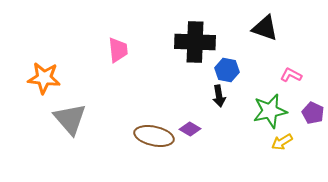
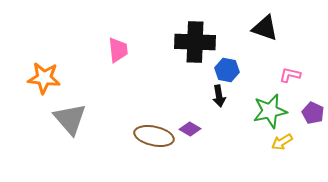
pink L-shape: moved 1 px left; rotated 15 degrees counterclockwise
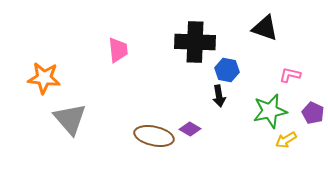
yellow arrow: moved 4 px right, 2 px up
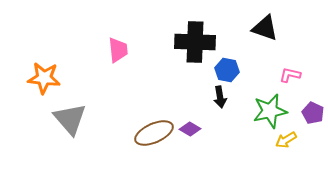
black arrow: moved 1 px right, 1 px down
brown ellipse: moved 3 px up; rotated 36 degrees counterclockwise
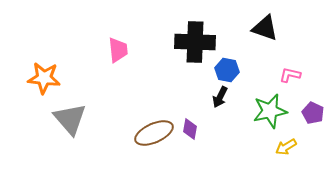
black arrow: rotated 35 degrees clockwise
purple diamond: rotated 70 degrees clockwise
yellow arrow: moved 7 px down
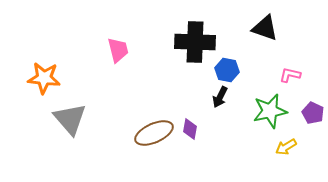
pink trapezoid: rotated 8 degrees counterclockwise
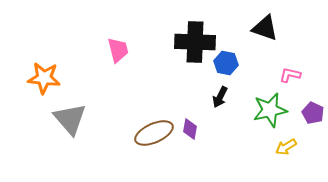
blue hexagon: moved 1 px left, 7 px up
green star: moved 1 px up
